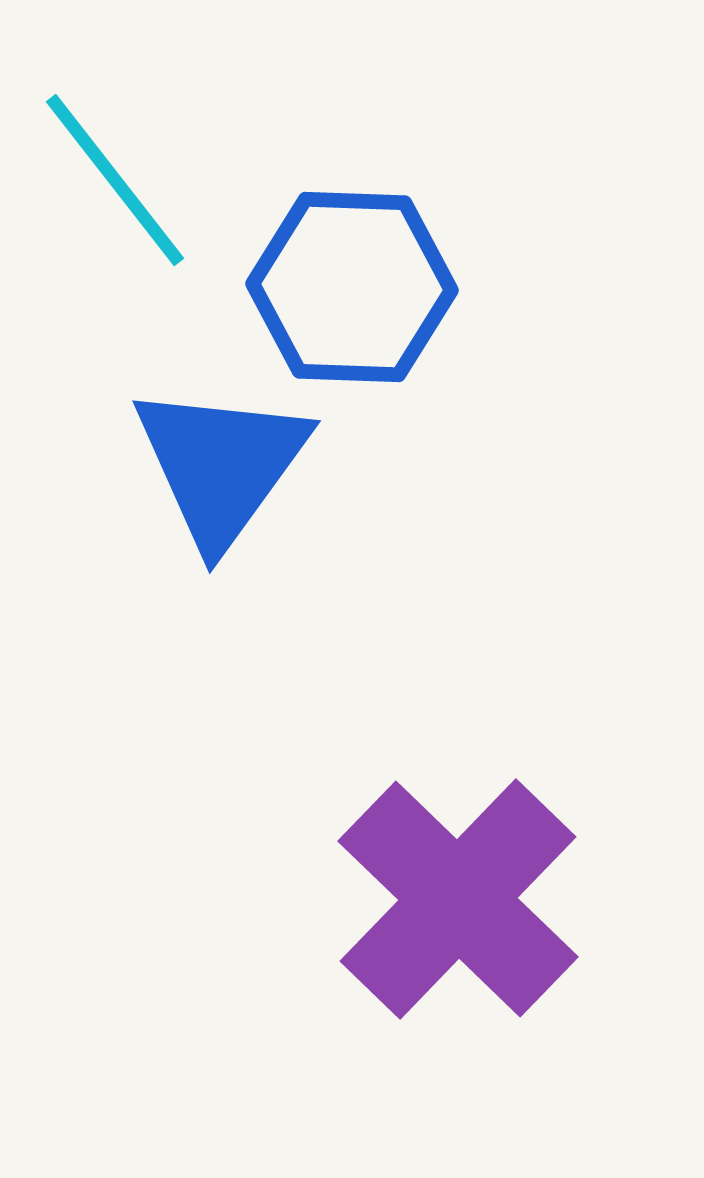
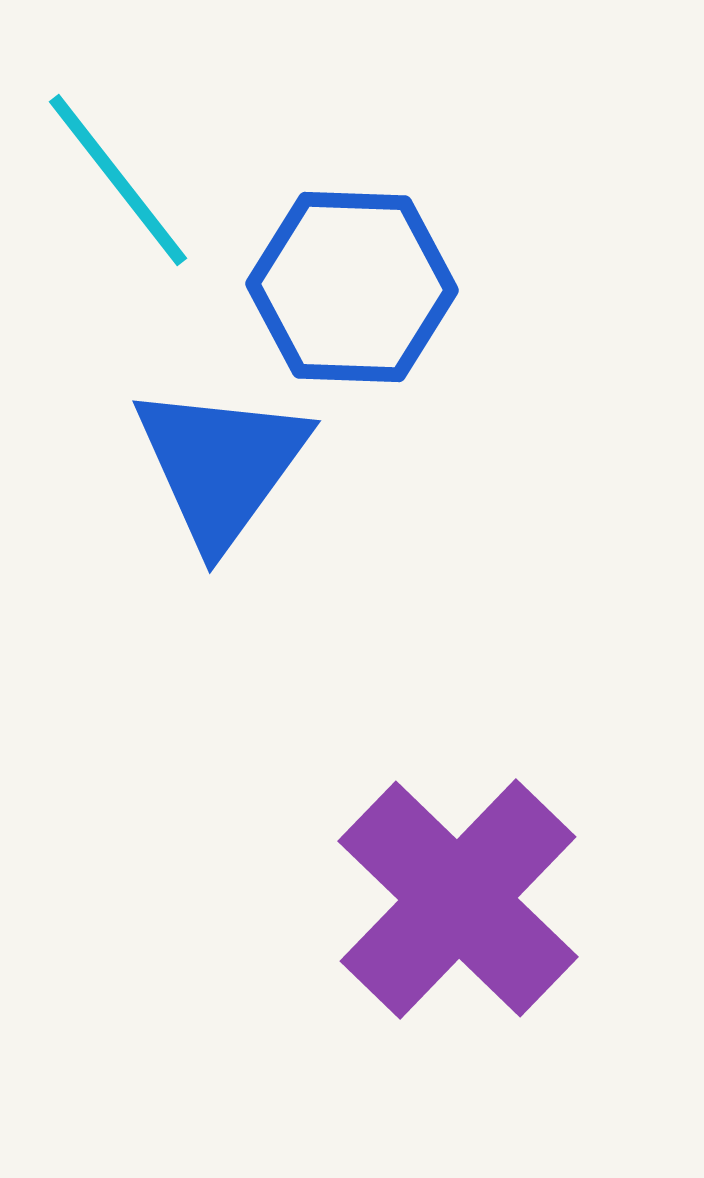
cyan line: moved 3 px right
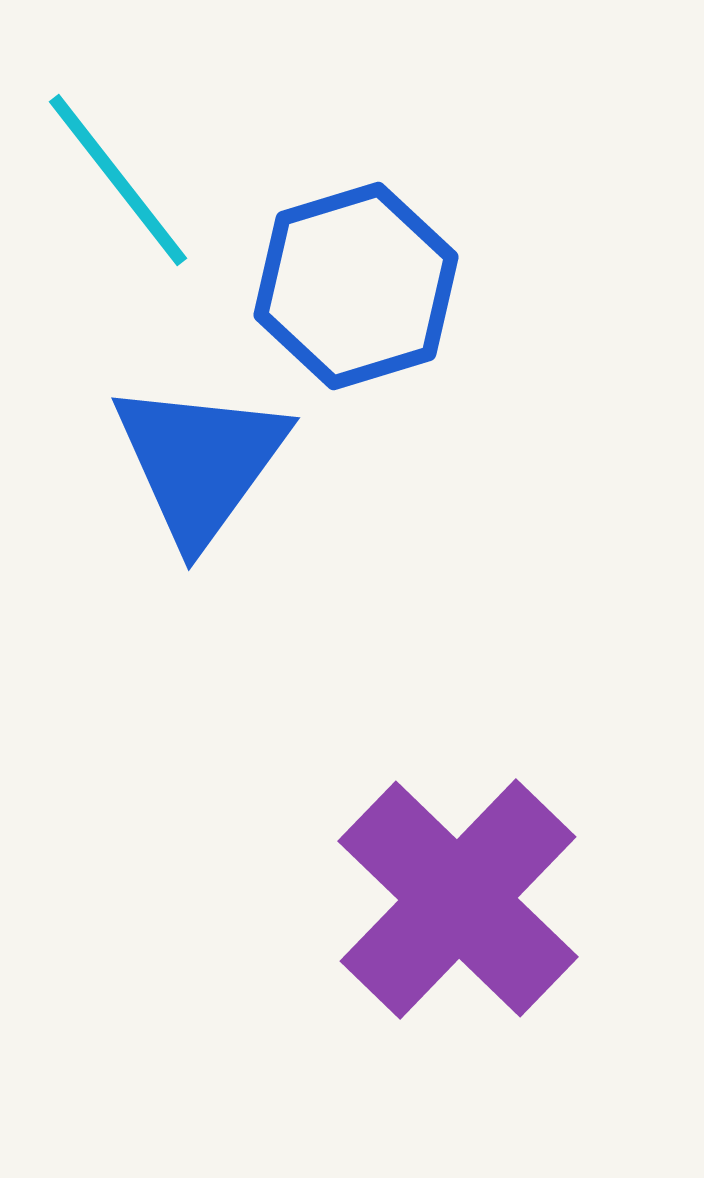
blue hexagon: moved 4 px right, 1 px up; rotated 19 degrees counterclockwise
blue triangle: moved 21 px left, 3 px up
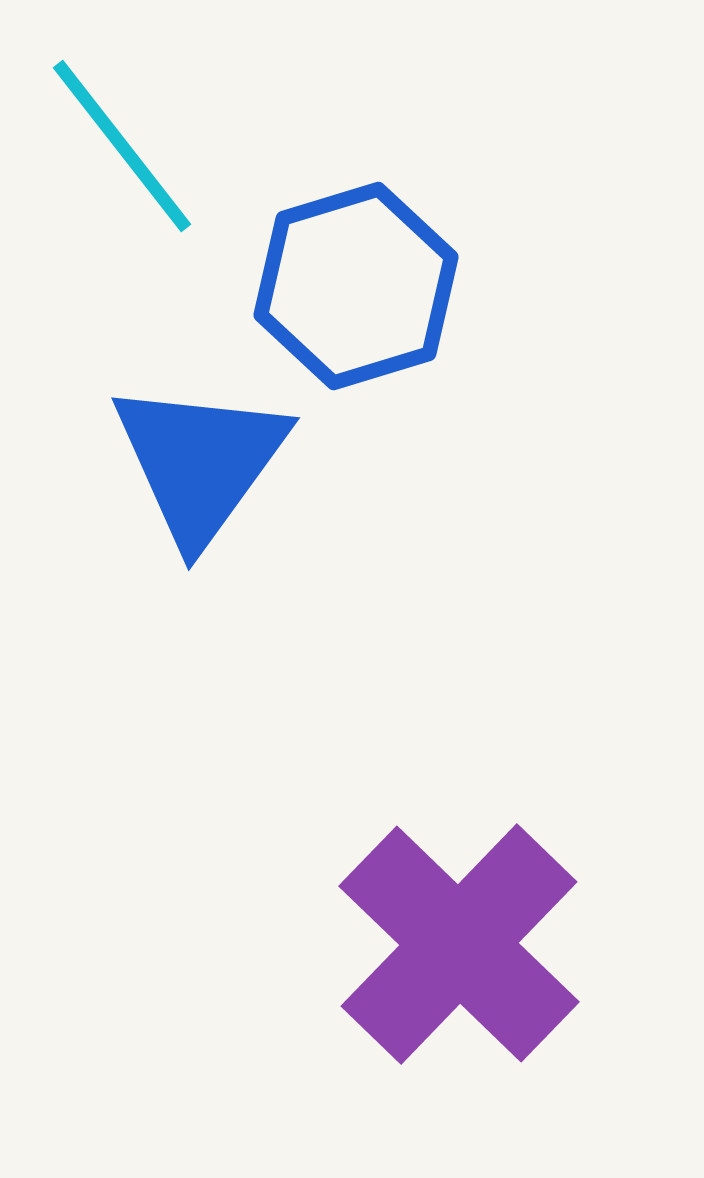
cyan line: moved 4 px right, 34 px up
purple cross: moved 1 px right, 45 px down
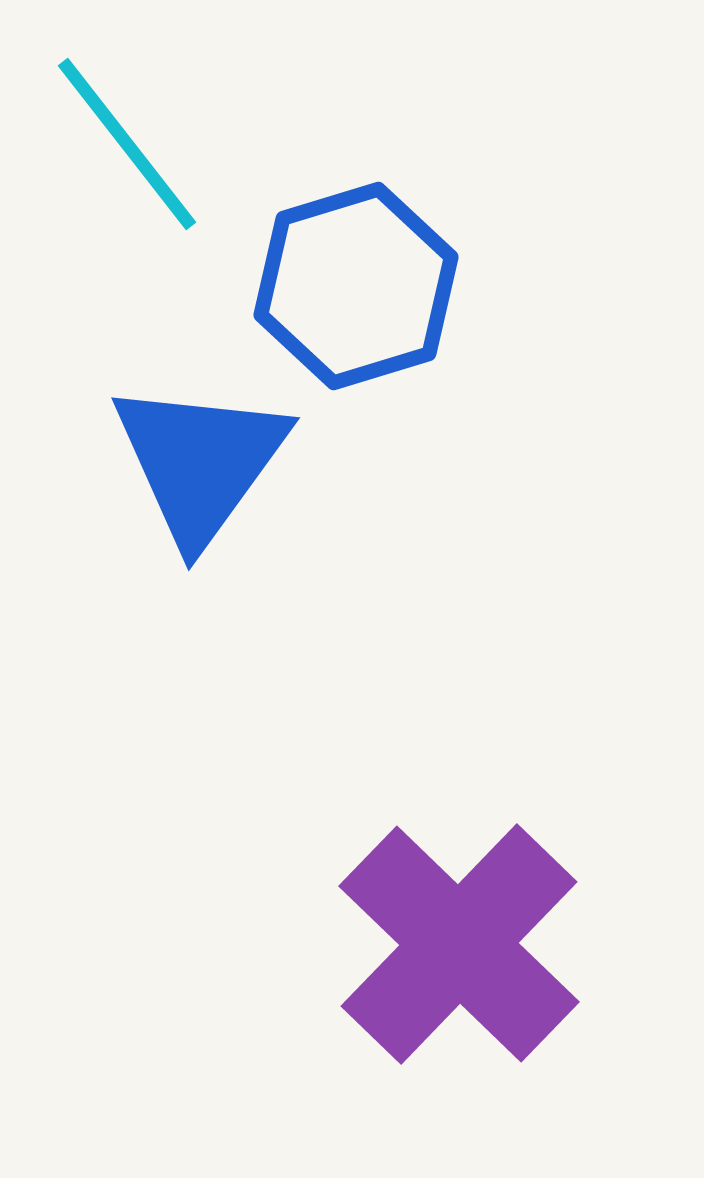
cyan line: moved 5 px right, 2 px up
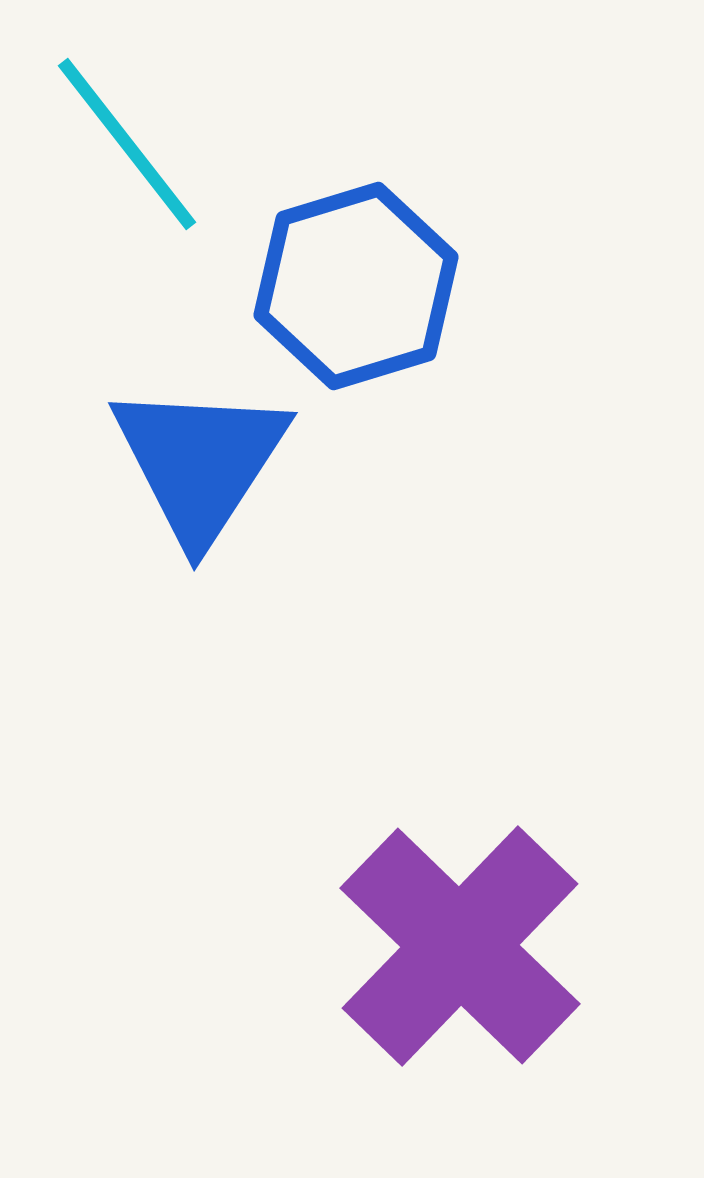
blue triangle: rotated 3 degrees counterclockwise
purple cross: moved 1 px right, 2 px down
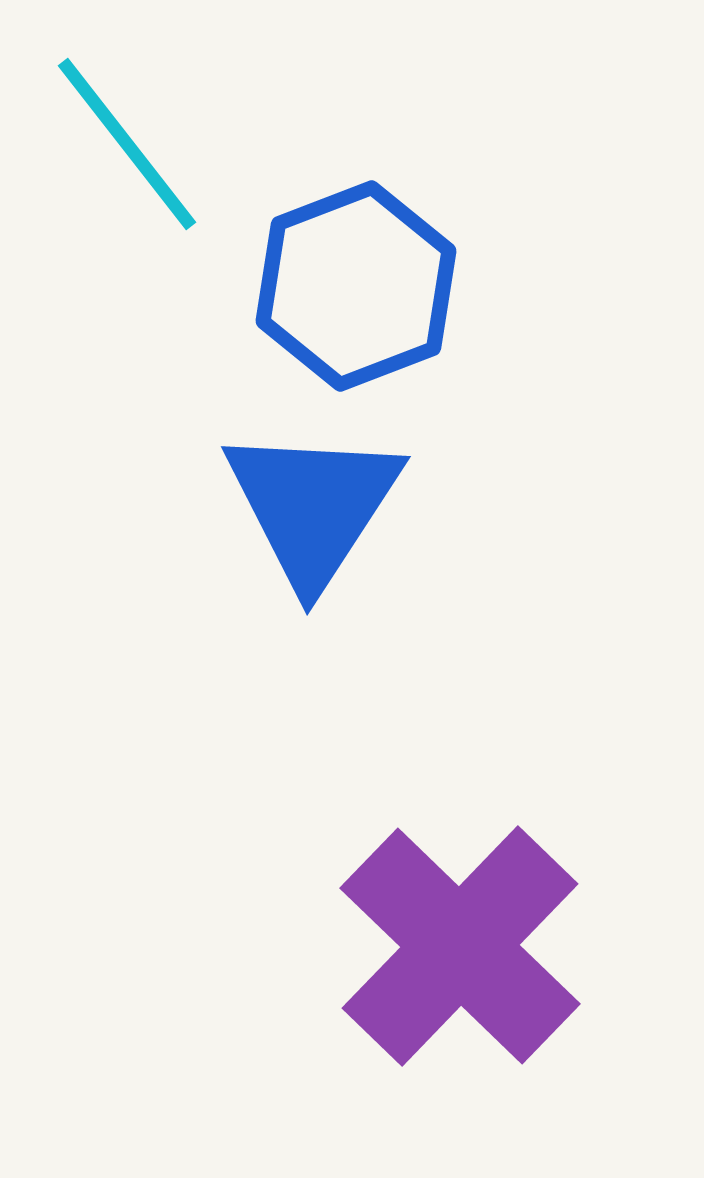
blue hexagon: rotated 4 degrees counterclockwise
blue triangle: moved 113 px right, 44 px down
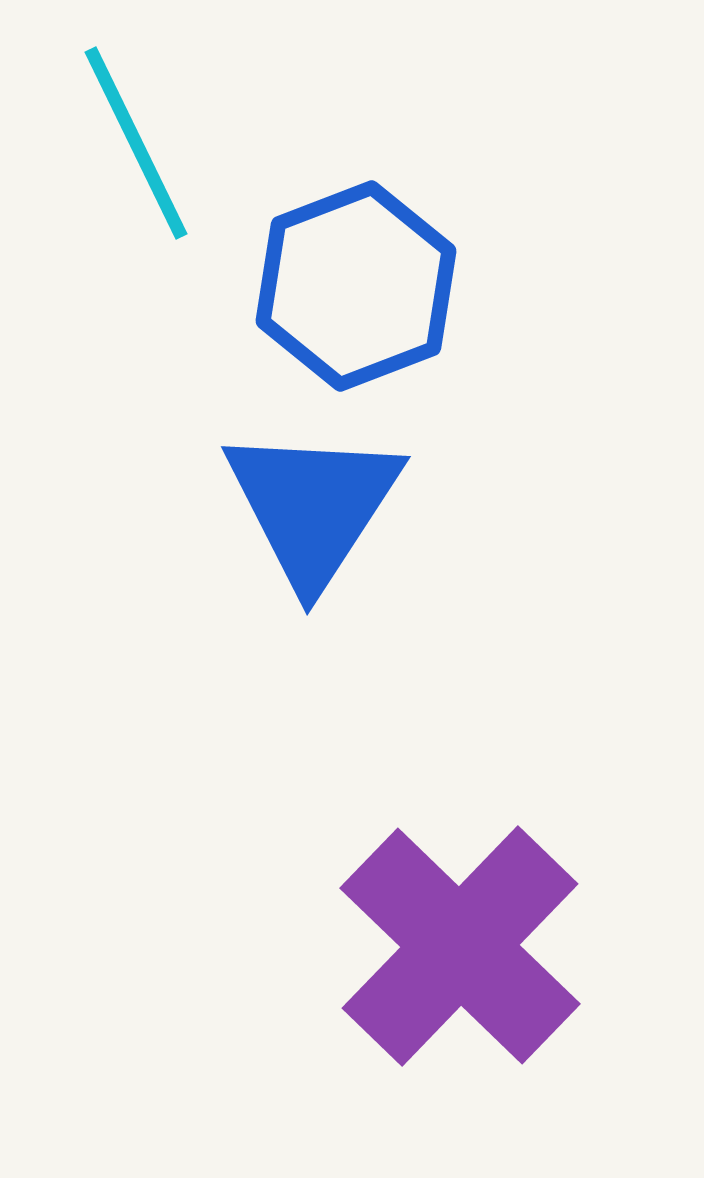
cyan line: moved 9 px right, 1 px up; rotated 12 degrees clockwise
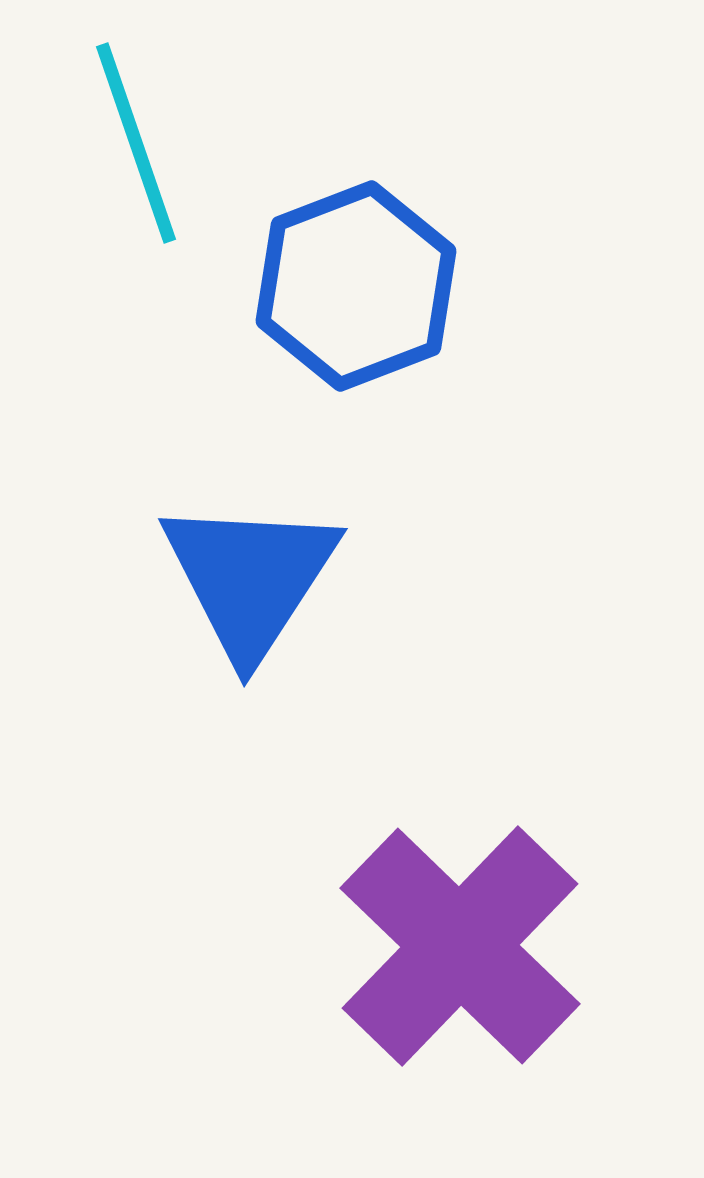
cyan line: rotated 7 degrees clockwise
blue triangle: moved 63 px left, 72 px down
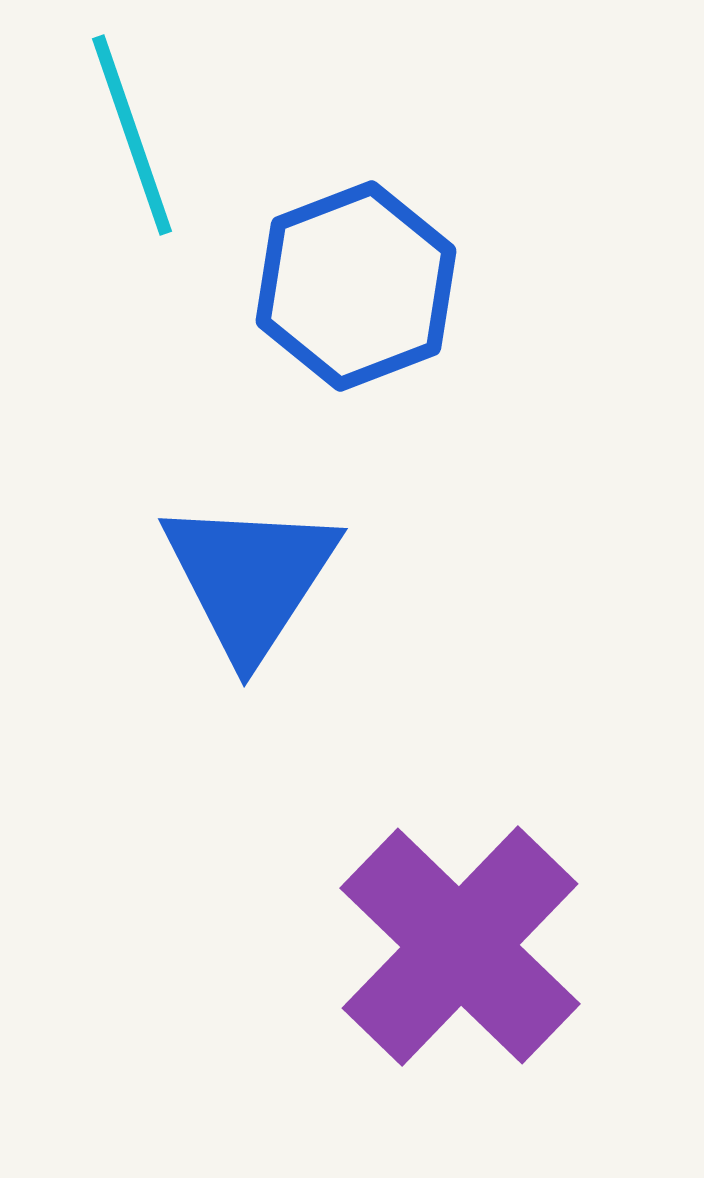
cyan line: moved 4 px left, 8 px up
